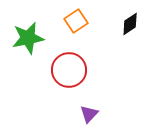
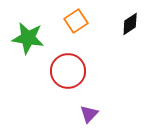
green star: rotated 20 degrees clockwise
red circle: moved 1 px left, 1 px down
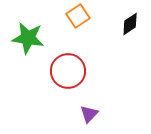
orange square: moved 2 px right, 5 px up
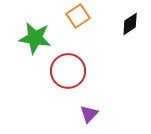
green star: moved 7 px right
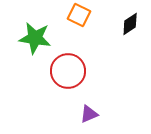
orange square: moved 1 px right, 1 px up; rotated 30 degrees counterclockwise
purple triangle: rotated 24 degrees clockwise
